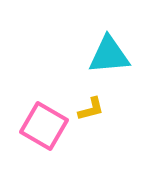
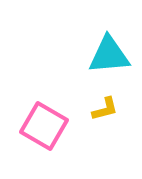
yellow L-shape: moved 14 px right
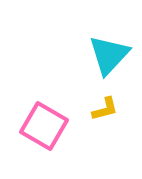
cyan triangle: rotated 42 degrees counterclockwise
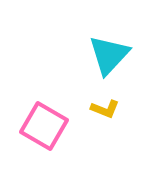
yellow L-shape: rotated 36 degrees clockwise
